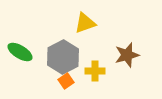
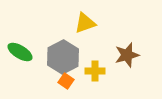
orange square: rotated 21 degrees counterclockwise
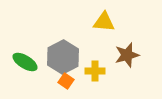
yellow triangle: moved 19 px right, 1 px up; rotated 25 degrees clockwise
green ellipse: moved 5 px right, 10 px down
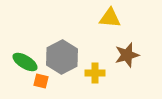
yellow triangle: moved 6 px right, 4 px up
gray hexagon: moved 1 px left
yellow cross: moved 2 px down
orange square: moved 25 px left; rotated 21 degrees counterclockwise
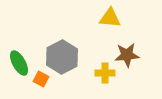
brown star: rotated 10 degrees clockwise
green ellipse: moved 6 px left, 1 px down; rotated 30 degrees clockwise
yellow cross: moved 10 px right
orange square: moved 2 px up; rotated 14 degrees clockwise
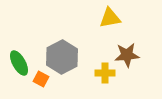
yellow triangle: rotated 15 degrees counterclockwise
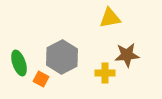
green ellipse: rotated 10 degrees clockwise
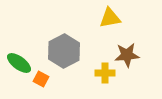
gray hexagon: moved 2 px right, 6 px up
green ellipse: rotated 35 degrees counterclockwise
